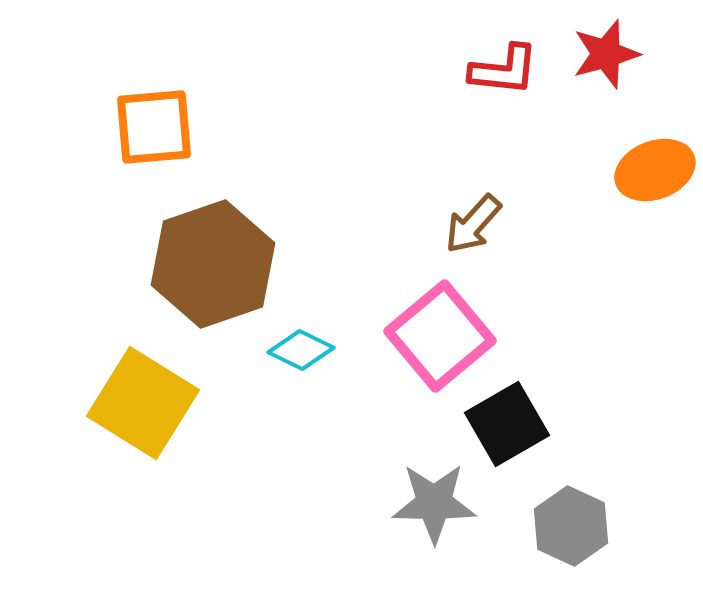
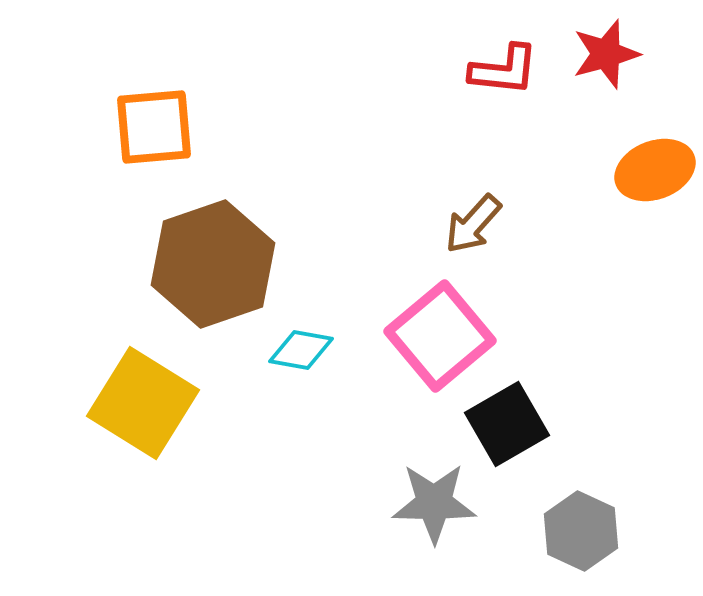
cyan diamond: rotated 16 degrees counterclockwise
gray hexagon: moved 10 px right, 5 px down
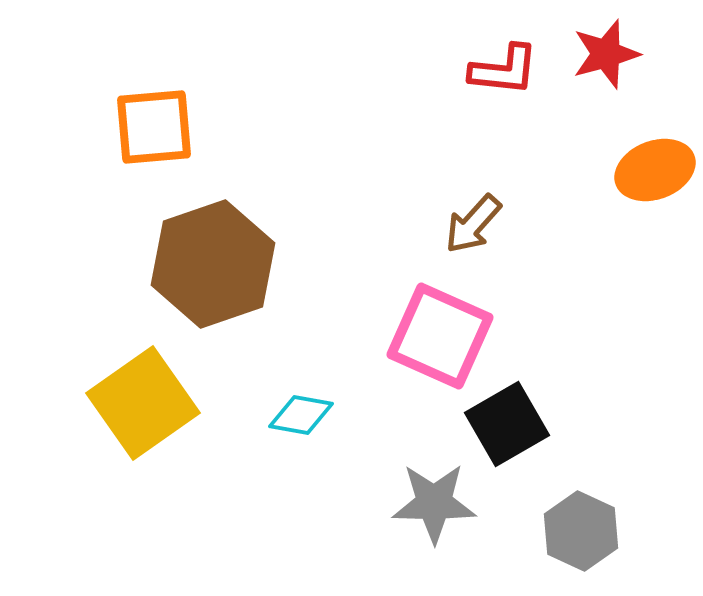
pink square: rotated 26 degrees counterclockwise
cyan diamond: moved 65 px down
yellow square: rotated 23 degrees clockwise
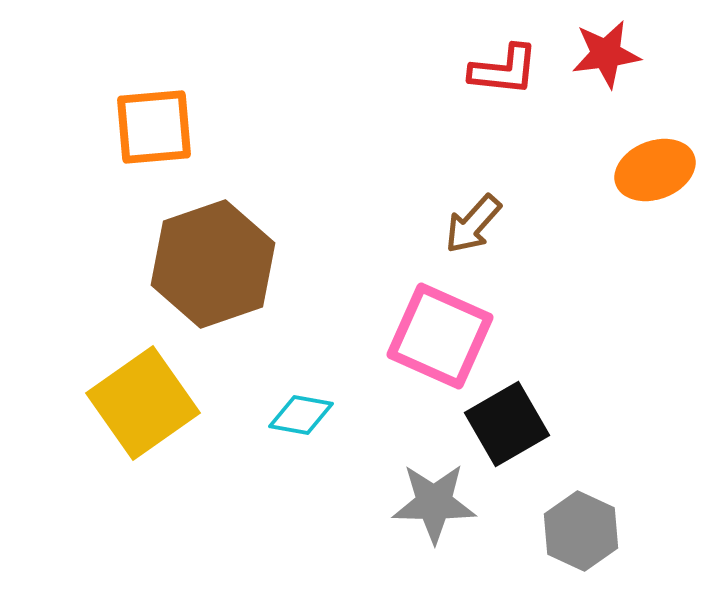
red star: rotated 8 degrees clockwise
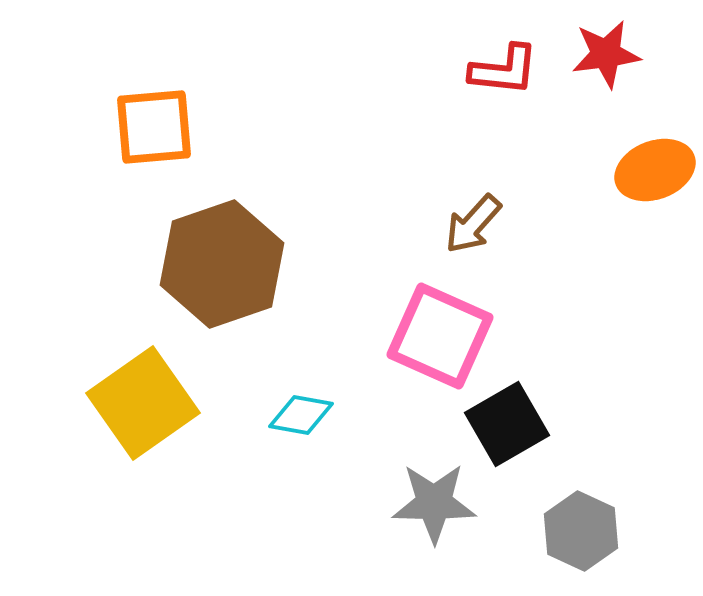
brown hexagon: moved 9 px right
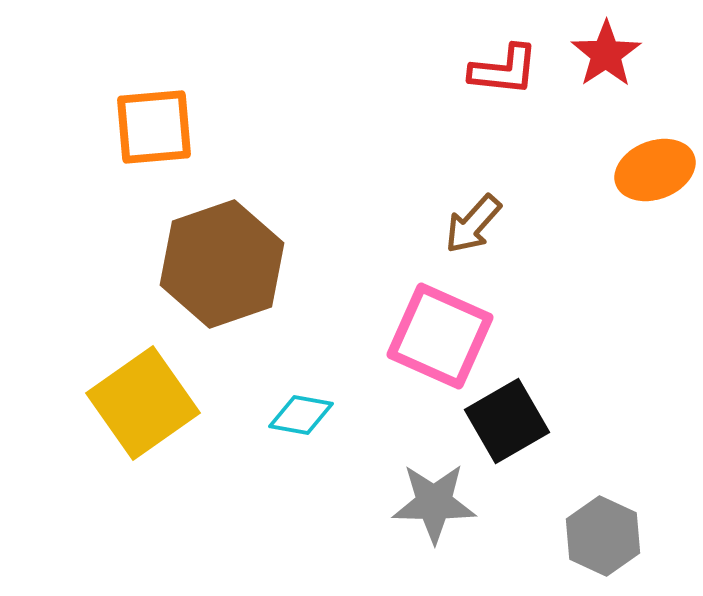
red star: rotated 26 degrees counterclockwise
black square: moved 3 px up
gray hexagon: moved 22 px right, 5 px down
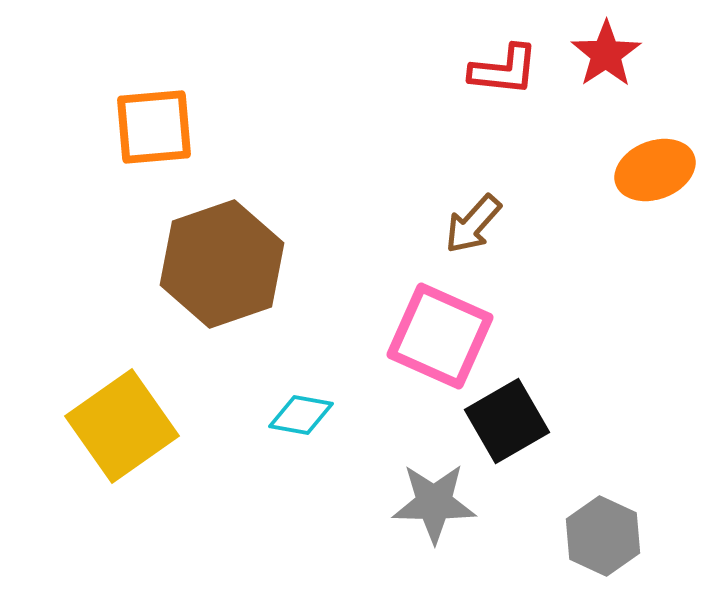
yellow square: moved 21 px left, 23 px down
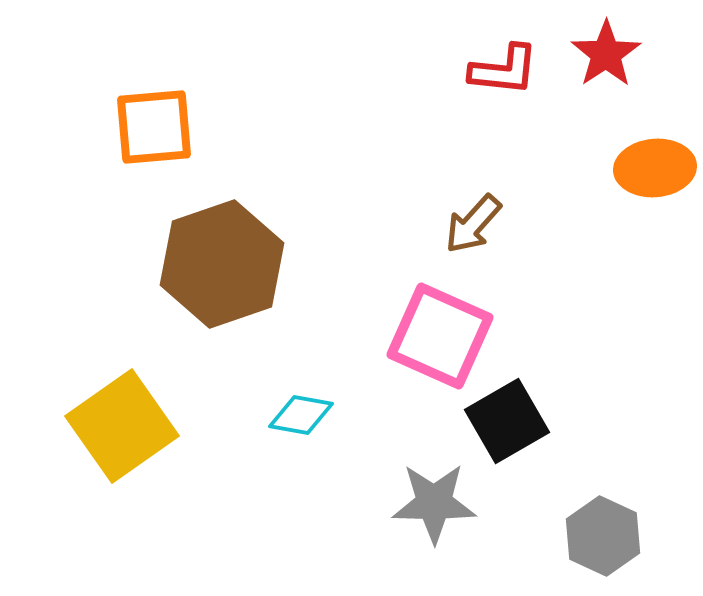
orange ellipse: moved 2 px up; rotated 16 degrees clockwise
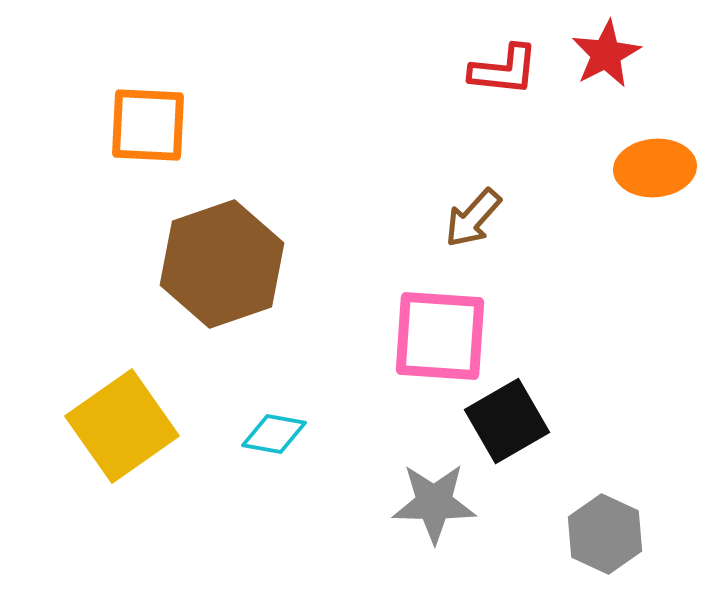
red star: rotated 6 degrees clockwise
orange square: moved 6 px left, 2 px up; rotated 8 degrees clockwise
brown arrow: moved 6 px up
pink square: rotated 20 degrees counterclockwise
cyan diamond: moved 27 px left, 19 px down
gray hexagon: moved 2 px right, 2 px up
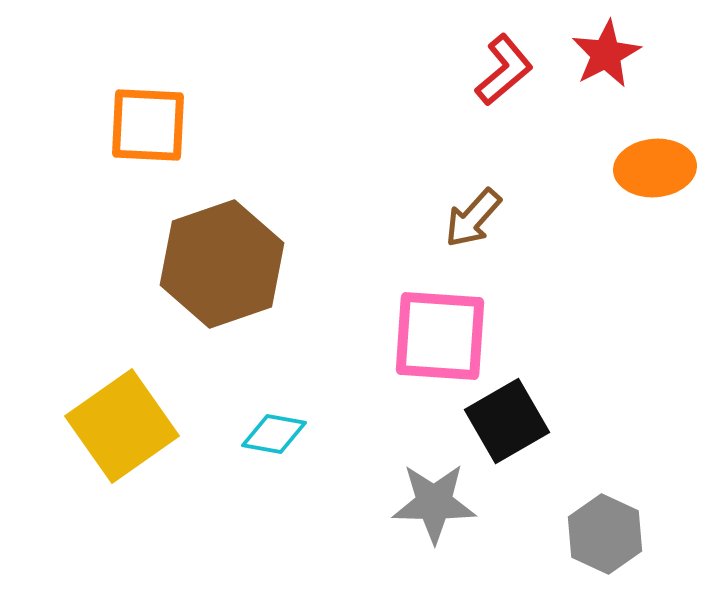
red L-shape: rotated 46 degrees counterclockwise
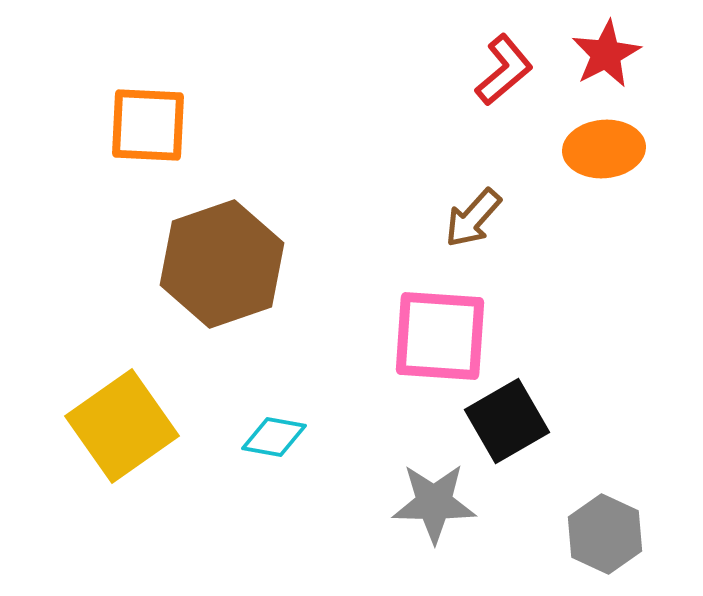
orange ellipse: moved 51 px left, 19 px up
cyan diamond: moved 3 px down
